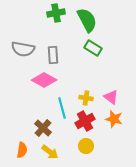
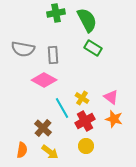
yellow cross: moved 4 px left; rotated 24 degrees clockwise
cyan line: rotated 15 degrees counterclockwise
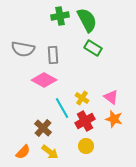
green cross: moved 4 px right, 3 px down
orange semicircle: moved 1 px right, 2 px down; rotated 35 degrees clockwise
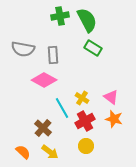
orange semicircle: rotated 91 degrees counterclockwise
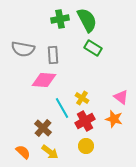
green cross: moved 3 px down
pink diamond: rotated 25 degrees counterclockwise
pink triangle: moved 10 px right
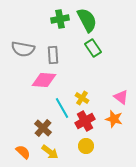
green rectangle: rotated 24 degrees clockwise
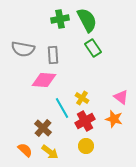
orange semicircle: moved 2 px right, 2 px up
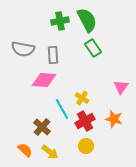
green cross: moved 2 px down
pink triangle: moved 10 px up; rotated 28 degrees clockwise
cyan line: moved 1 px down
brown cross: moved 1 px left, 1 px up
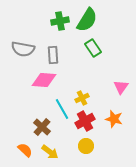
green semicircle: rotated 60 degrees clockwise
yellow cross: rotated 32 degrees clockwise
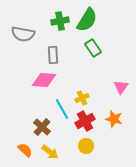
gray semicircle: moved 15 px up
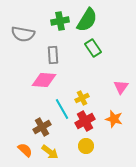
brown cross: rotated 18 degrees clockwise
